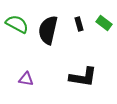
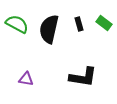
black semicircle: moved 1 px right, 1 px up
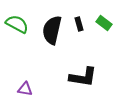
black semicircle: moved 3 px right, 1 px down
purple triangle: moved 1 px left, 10 px down
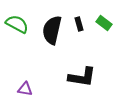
black L-shape: moved 1 px left
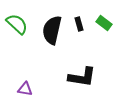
green semicircle: rotated 15 degrees clockwise
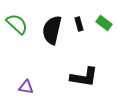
black L-shape: moved 2 px right
purple triangle: moved 1 px right, 2 px up
